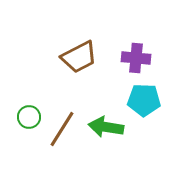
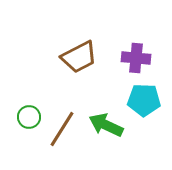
green arrow: moved 2 px up; rotated 16 degrees clockwise
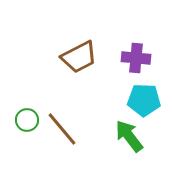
green circle: moved 2 px left, 3 px down
green arrow: moved 23 px right, 11 px down; rotated 28 degrees clockwise
brown line: rotated 72 degrees counterclockwise
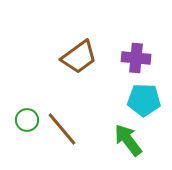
brown trapezoid: rotated 9 degrees counterclockwise
green arrow: moved 1 px left, 4 px down
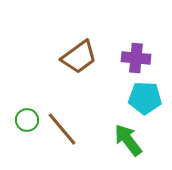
cyan pentagon: moved 1 px right, 2 px up
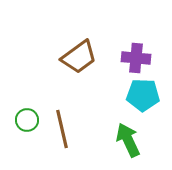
cyan pentagon: moved 2 px left, 3 px up
brown line: rotated 27 degrees clockwise
green arrow: rotated 12 degrees clockwise
